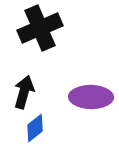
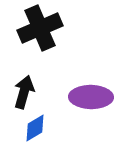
blue diamond: rotated 8 degrees clockwise
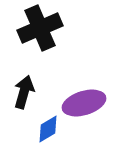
purple ellipse: moved 7 px left, 6 px down; rotated 18 degrees counterclockwise
blue diamond: moved 13 px right, 1 px down
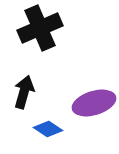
purple ellipse: moved 10 px right
blue diamond: rotated 64 degrees clockwise
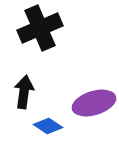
black arrow: rotated 8 degrees counterclockwise
blue diamond: moved 3 px up
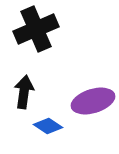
black cross: moved 4 px left, 1 px down
purple ellipse: moved 1 px left, 2 px up
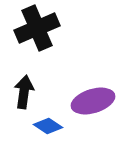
black cross: moved 1 px right, 1 px up
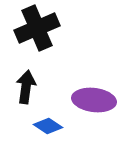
black arrow: moved 2 px right, 5 px up
purple ellipse: moved 1 px right, 1 px up; rotated 24 degrees clockwise
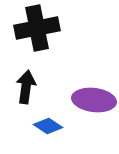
black cross: rotated 12 degrees clockwise
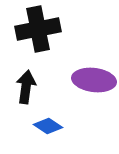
black cross: moved 1 px right, 1 px down
purple ellipse: moved 20 px up
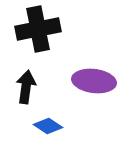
purple ellipse: moved 1 px down
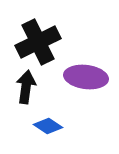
black cross: moved 13 px down; rotated 15 degrees counterclockwise
purple ellipse: moved 8 px left, 4 px up
